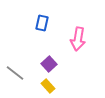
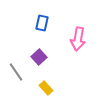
purple square: moved 10 px left, 7 px up
gray line: moved 1 px right, 1 px up; rotated 18 degrees clockwise
yellow rectangle: moved 2 px left, 2 px down
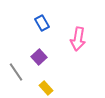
blue rectangle: rotated 42 degrees counterclockwise
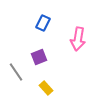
blue rectangle: moved 1 px right; rotated 56 degrees clockwise
purple square: rotated 21 degrees clockwise
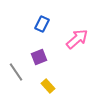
blue rectangle: moved 1 px left, 1 px down
pink arrow: moved 1 px left; rotated 140 degrees counterclockwise
yellow rectangle: moved 2 px right, 2 px up
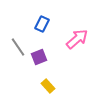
gray line: moved 2 px right, 25 px up
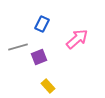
gray line: rotated 72 degrees counterclockwise
